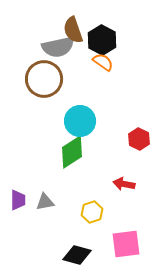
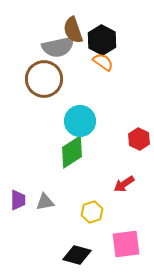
red arrow: rotated 45 degrees counterclockwise
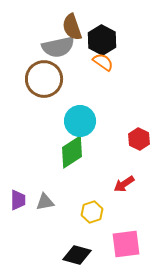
brown semicircle: moved 1 px left, 3 px up
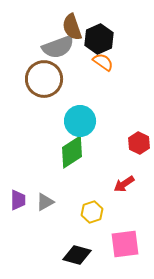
black hexagon: moved 3 px left, 1 px up; rotated 8 degrees clockwise
gray semicircle: rotated 8 degrees counterclockwise
red hexagon: moved 4 px down
gray triangle: rotated 18 degrees counterclockwise
pink square: moved 1 px left
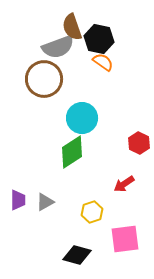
black hexagon: rotated 24 degrees counterclockwise
cyan circle: moved 2 px right, 3 px up
pink square: moved 5 px up
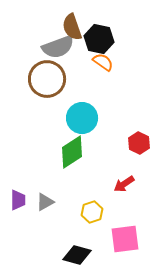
brown circle: moved 3 px right
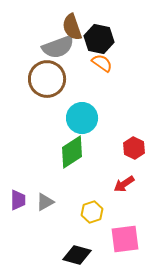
orange semicircle: moved 1 px left, 1 px down
red hexagon: moved 5 px left, 5 px down
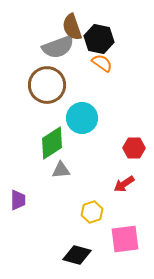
brown circle: moved 6 px down
red hexagon: rotated 25 degrees counterclockwise
green diamond: moved 20 px left, 9 px up
gray triangle: moved 16 px right, 32 px up; rotated 24 degrees clockwise
